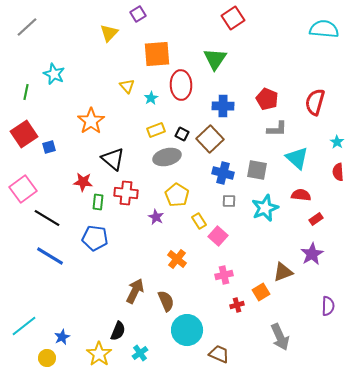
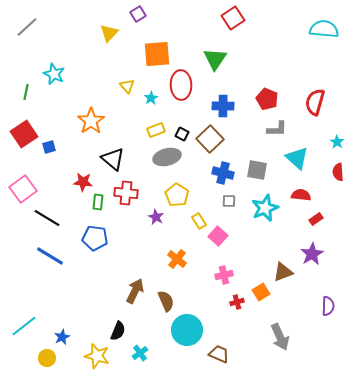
red cross at (237, 305): moved 3 px up
yellow star at (99, 354): moved 2 px left, 2 px down; rotated 20 degrees counterclockwise
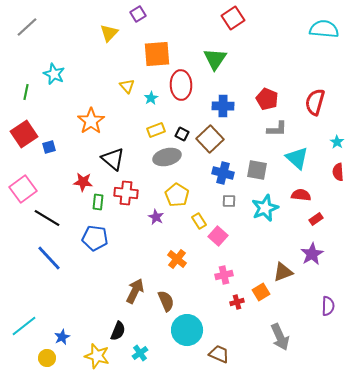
blue line at (50, 256): moved 1 px left, 2 px down; rotated 16 degrees clockwise
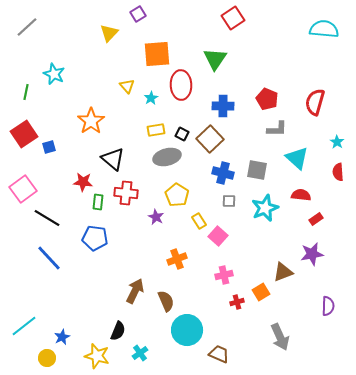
yellow rectangle at (156, 130): rotated 12 degrees clockwise
purple star at (312, 254): rotated 20 degrees clockwise
orange cross at (177, 259): rotated 30 degrees clockwise
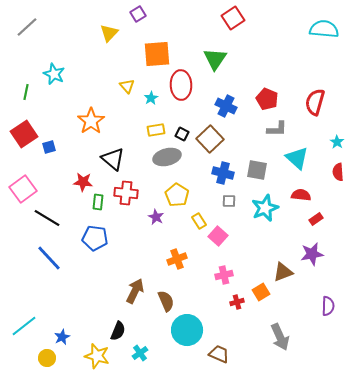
blue cross at (223, 106): moved 3 px right; rotated 25 degrees clockwise
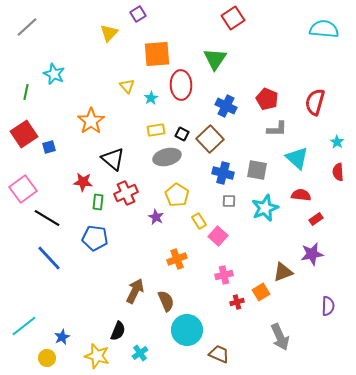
red cross at (126, 193): rotated 30 degrees counterclockwise
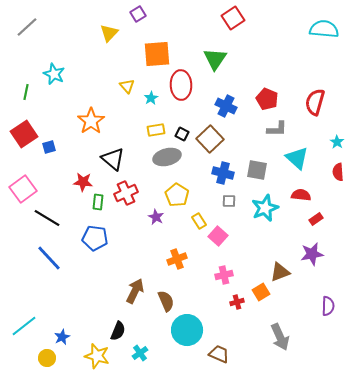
brown triangle at (283, 272): moved 3 px left
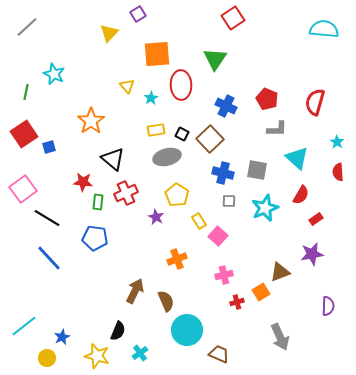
red semicircle at (301, 195): rotated 114 degrees clockwise
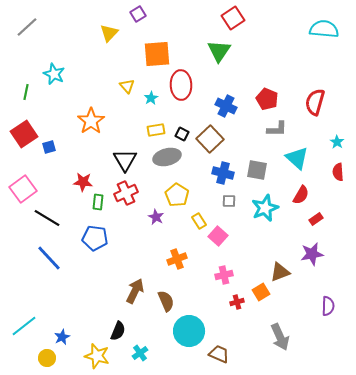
green triangle at (215, 59): moved 4 px right, 8 px up
black triangle at (113, 159): moved 12 px right, 1 px down; rotated 20 degrees clockwise
cyan circle at (187, 330): moved 2 px right, 1 px down
